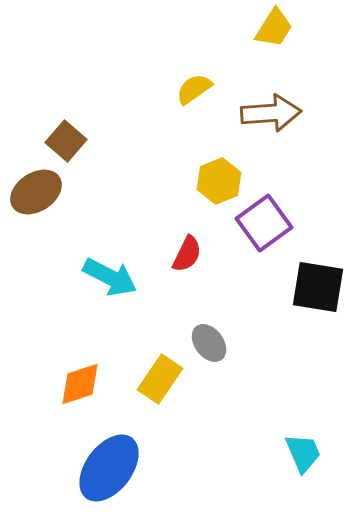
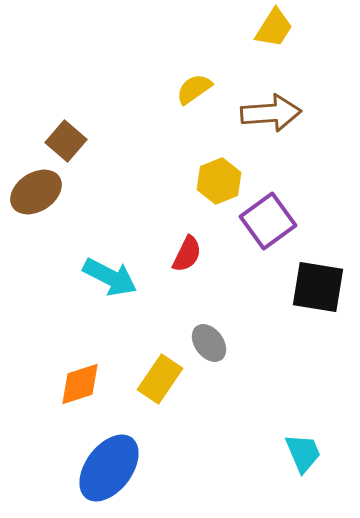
purple square: moved 4 px right, 2 px up
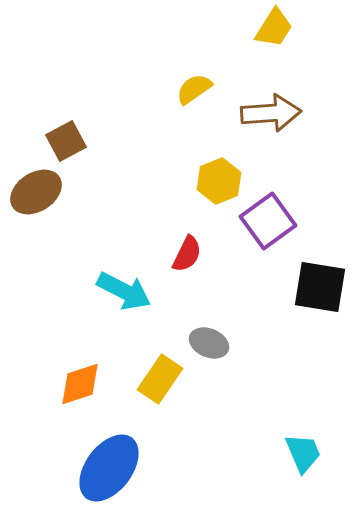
brown square: rotated 21 degrees clockwise
cyan arrow: moved 14 px right, 14 px down
black square: moved 2 px right
gray ellipse: rotated 30 degrees counterclockwise
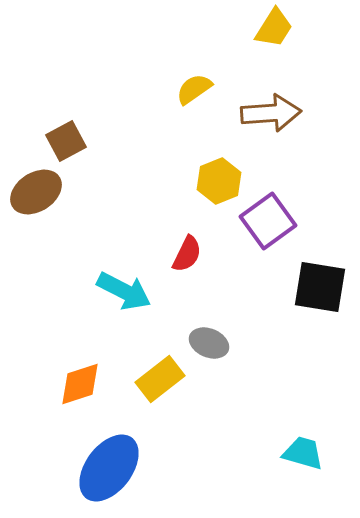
yellow rectangle: rotated 18 degrees clockwise
cyan trapezoid: rotated 51 degrees counterclockwise
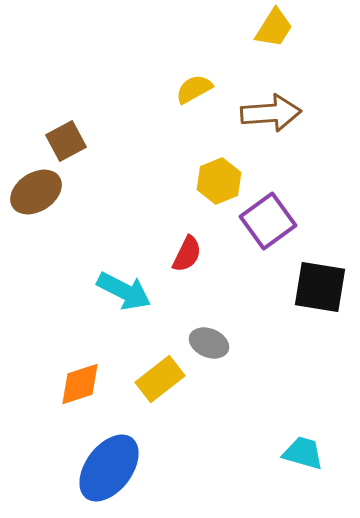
yellow semicircle: rotated 6 degrees clockwise
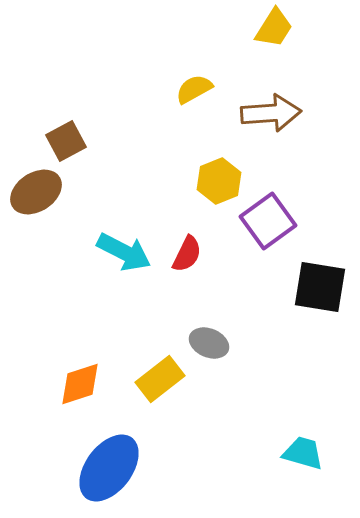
cyan arrow: moved 39 px up
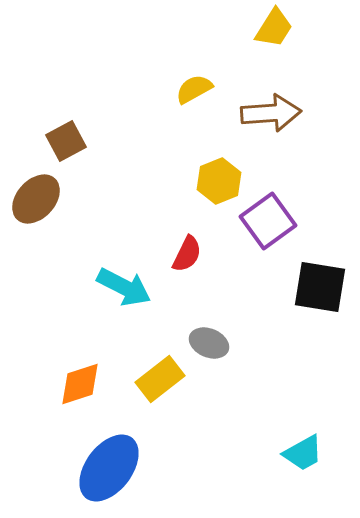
brown ellipse: moved 7 px down; rotated 15 degrees counterclockwise
cyan arrow: moved 35 px down
cyan trapezoid: rotated 135 degrees clockwise
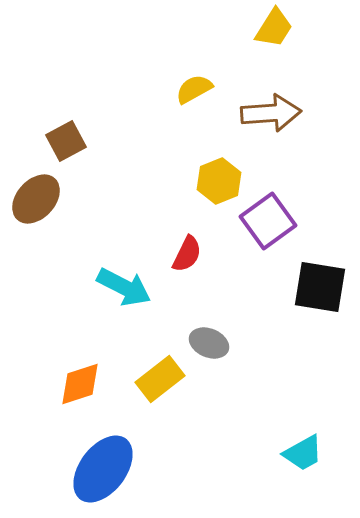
blue ellipse: moved 6 px left, 1 px down
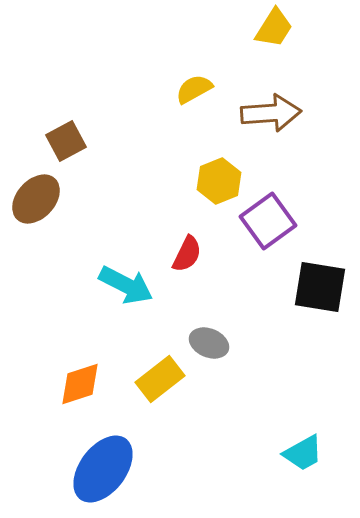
cyan arrow: moved 2 px right, 2 px up
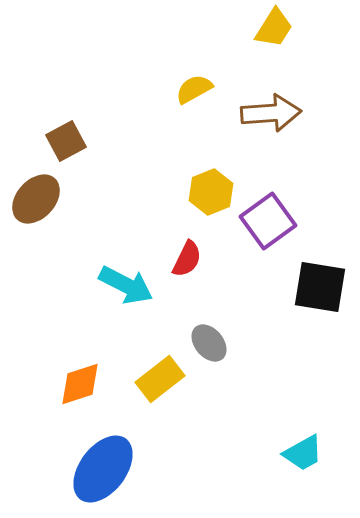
yellow hexagon: moved 8 px left, 11 px down
red semicircle: moved 5 px down
gray ellipse: rotated 27 degrees clockwise
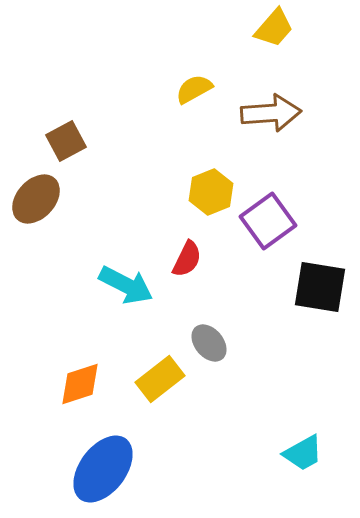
yellow trapezoid: rotated 9 degrees clockwise
